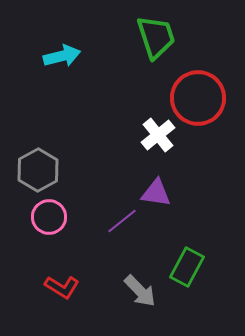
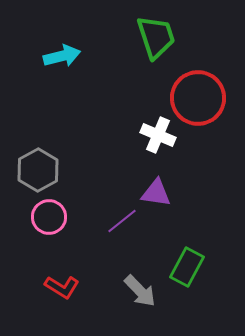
white cross: rotated 28 degrees counterclockwise
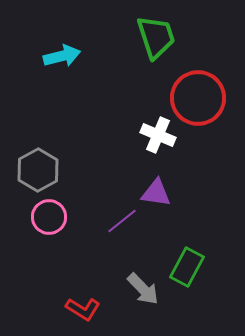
red L-shape: moved 21 px right, 22 px down
gray arrow: moved 3 px right, 2 px up
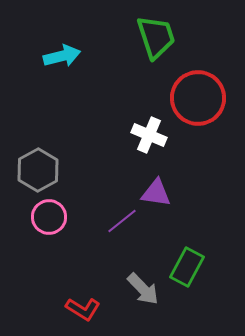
white cross: moved 9 px left
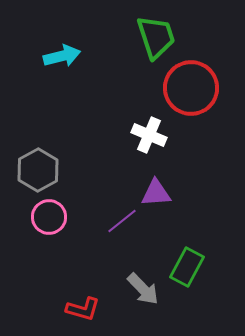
red circle: moved 7 px left, 10 px up
purple triangle: rotated 12 degrees counterclockwise
red L-shape: rotated 16 degrees counterclockwise
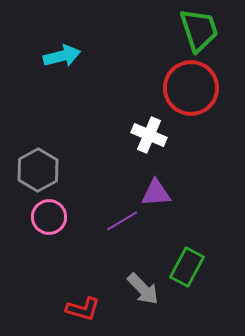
green trapezoid: moved 43 px right, 7 px up
purple line: rotated 8 degrees clockwise
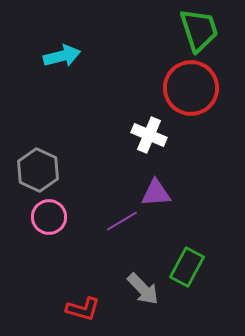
gray hexagon: rotated 6 degrees counterclockwise
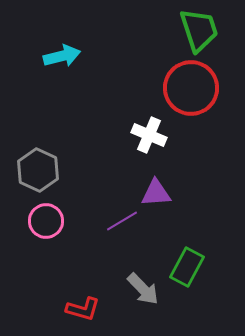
pink circle: moved 3 px left, 4 px down
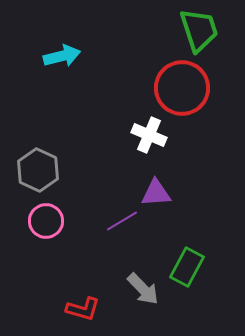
red circle: moved 9 px left
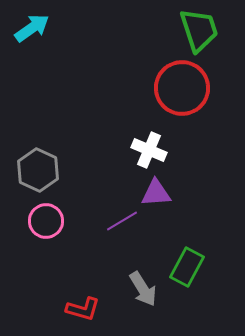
cyan arrow: moved 30 px left, 28 px up; rotated 21 degrees counterclockwise
white cross: moved 15 px down
gray arrow: rotated 12 degrees clockwise
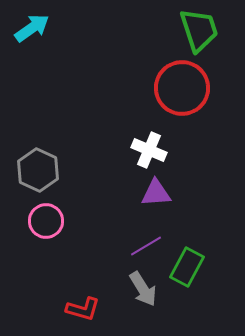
purple line: moved 24 px right, 25 px down
